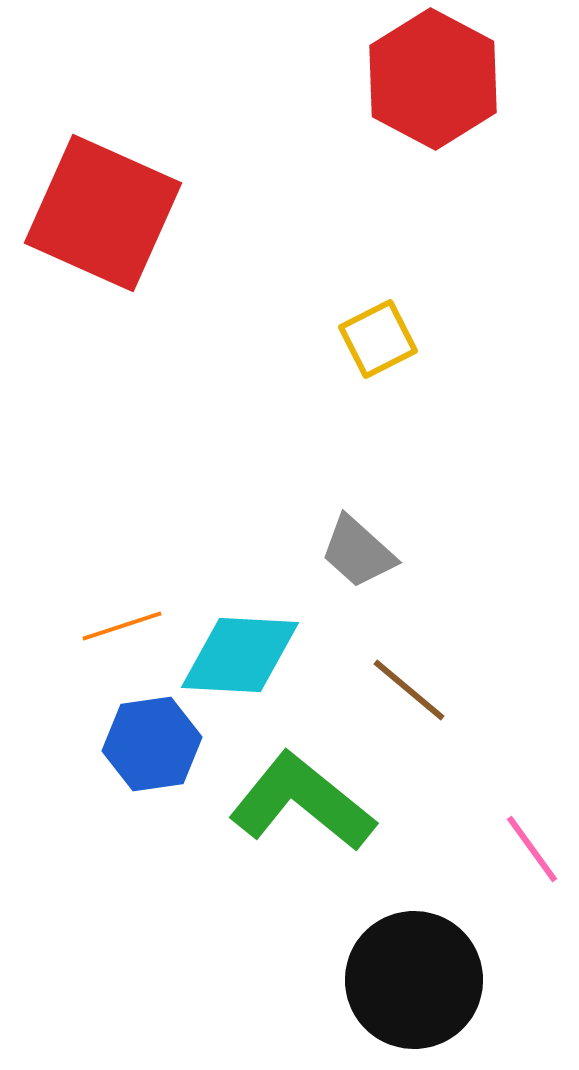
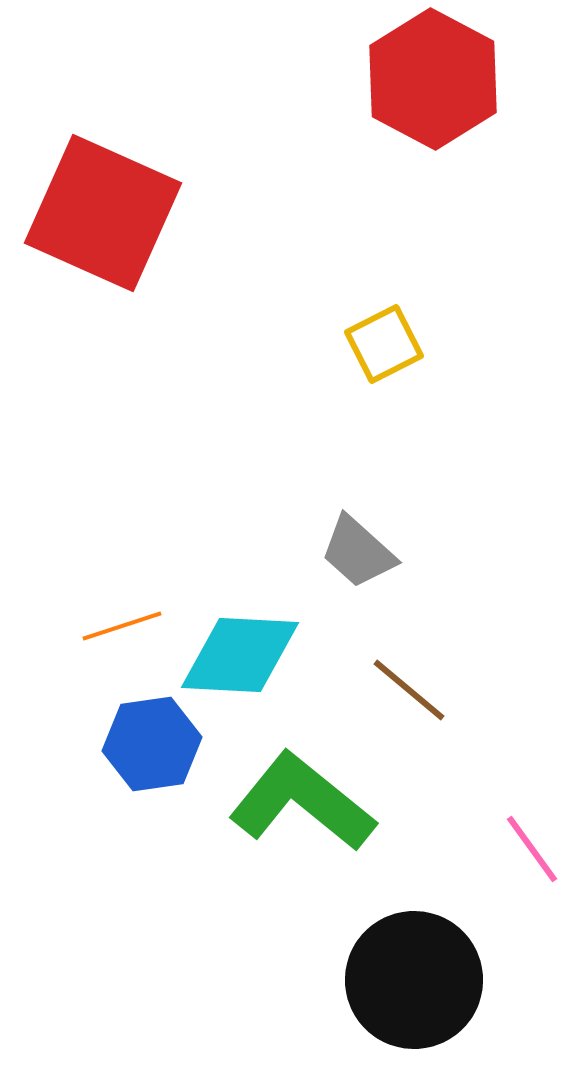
yellow square: moved 6 px right, 5 px down
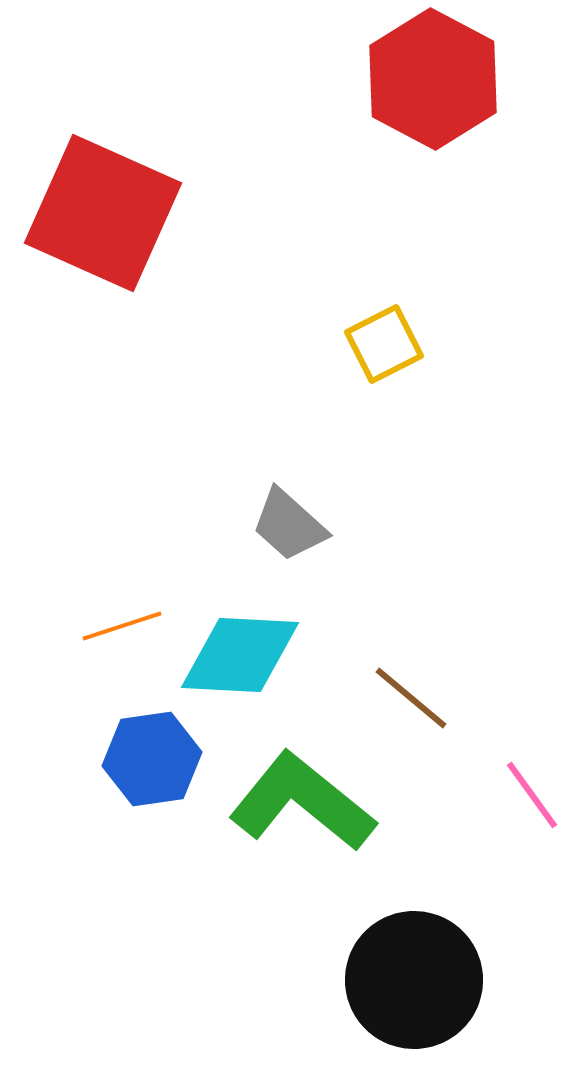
gray trapezoid: moved 69 px left, 27 px up
brown line: moved 2 px right, 8 px down
blue hexagon: moved 15 px down
pink line: moved 54 px up
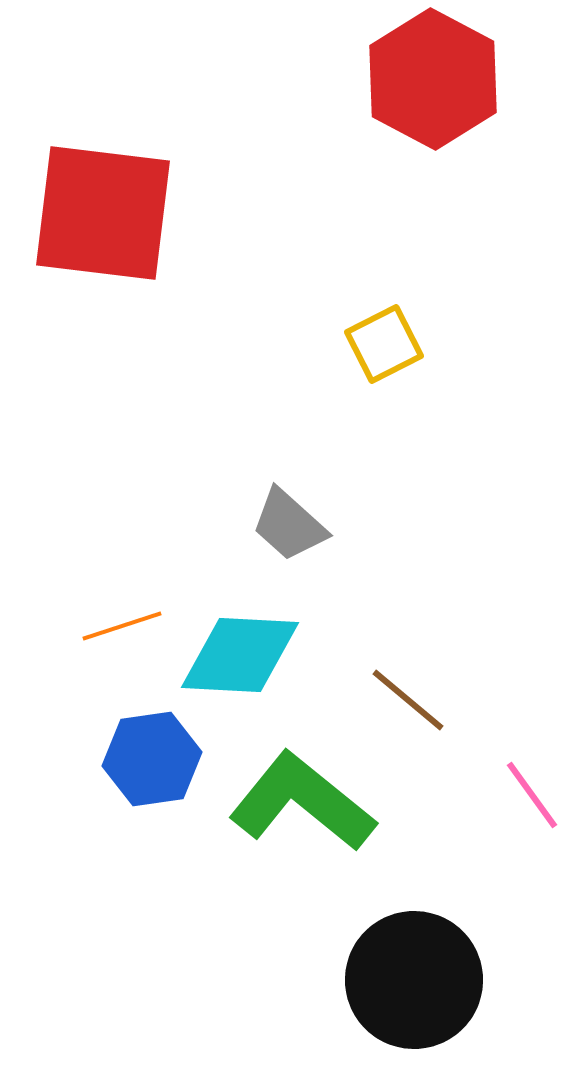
red square: rotated 17 degrees counterclockwise
brown line: moved 3 px left, 2 px down
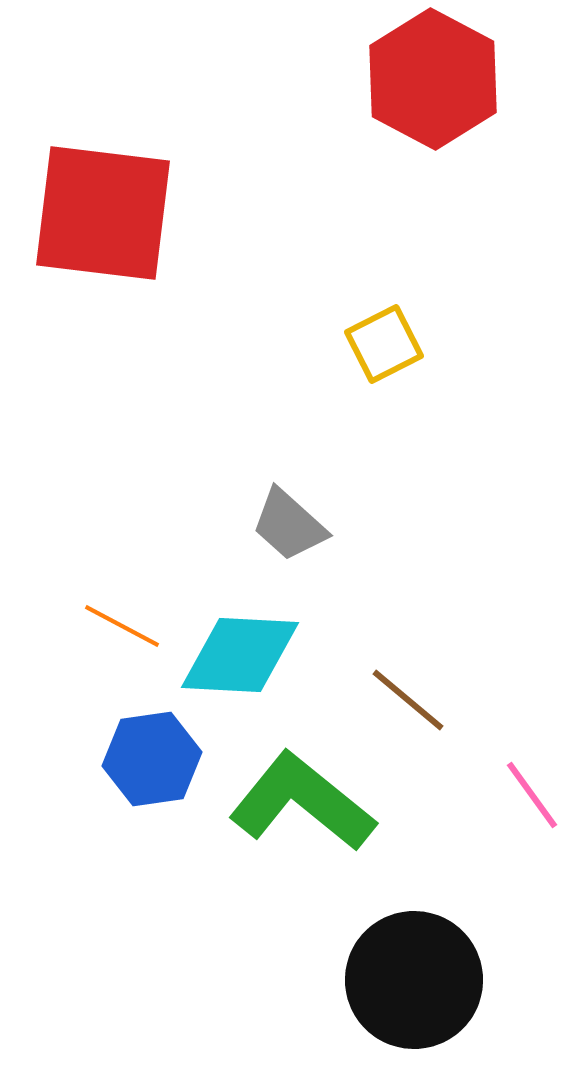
orange line: rotated 46 degrees clockwise
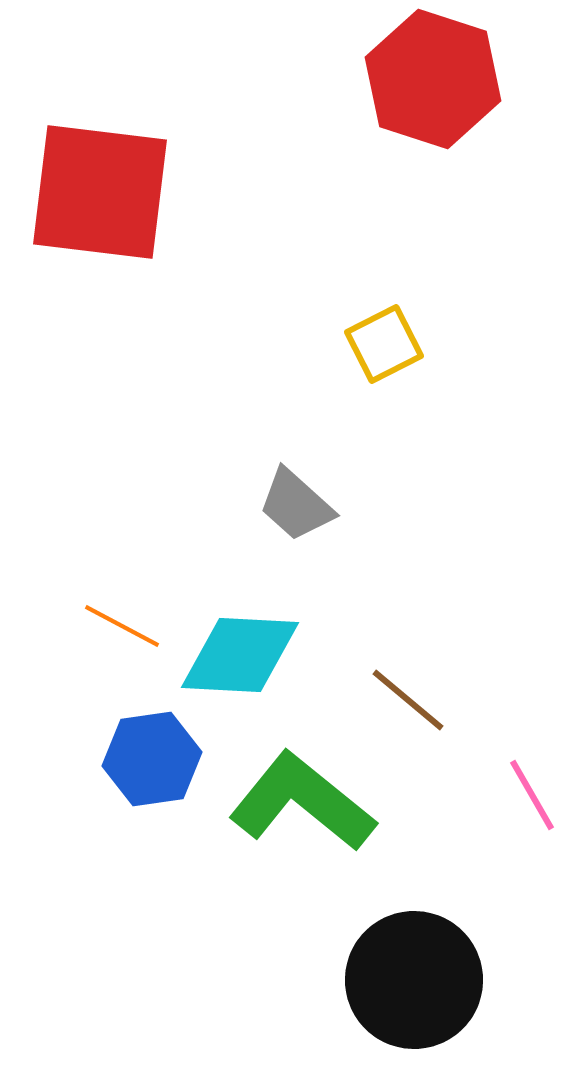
red hexagon: rotated 10 degrees counterclockwise
red square: moved 3 px left, 21 px up
gray trapezoid: moved 7 px right, 20 px up
pink line: rotated 6 degrees clockwise
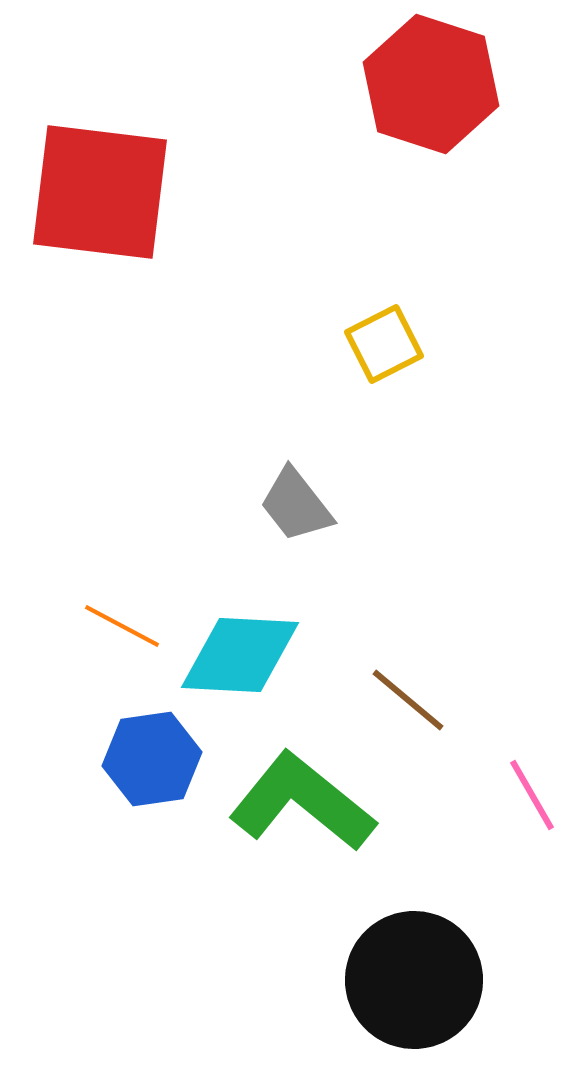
red hexagon: moved 2 px left, 5 px down
gray trapezoid: rotated 10 degrees clockwise
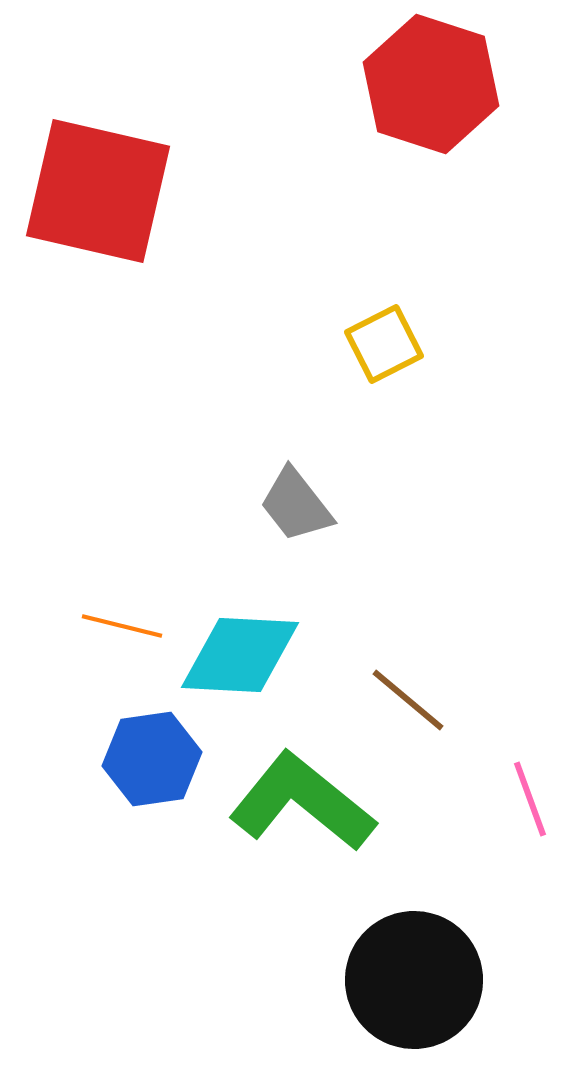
red square: moved 2 px left, 1 px up; rotated 6 degrees clockwise
orange line: rotated 14 degrees counterclockwise
pink line: moved 2 px left, 4 px down; rotated 10 degrees clockwise
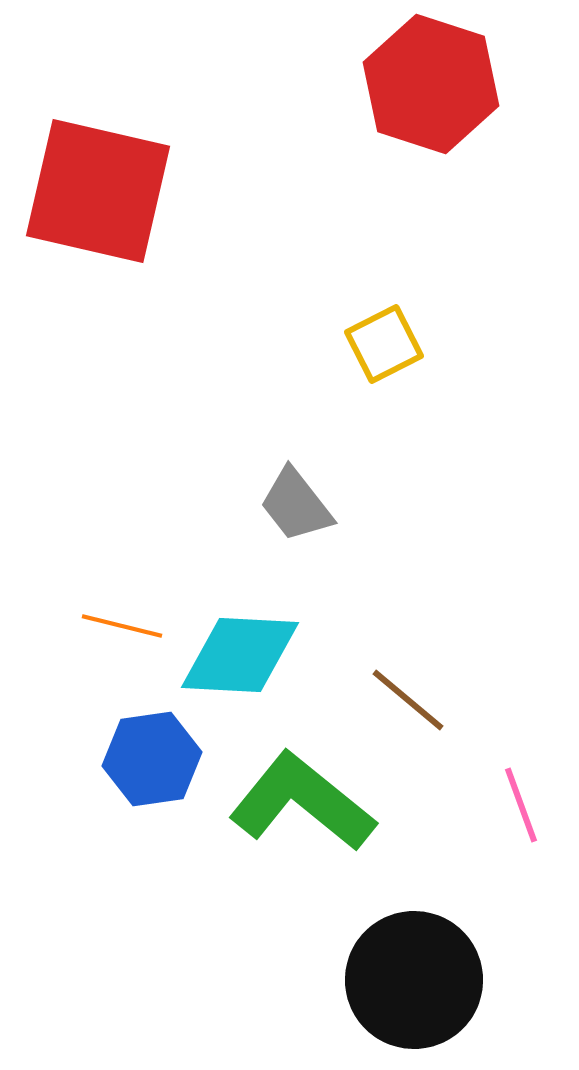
pink line: moved 9 px left, 6 px down
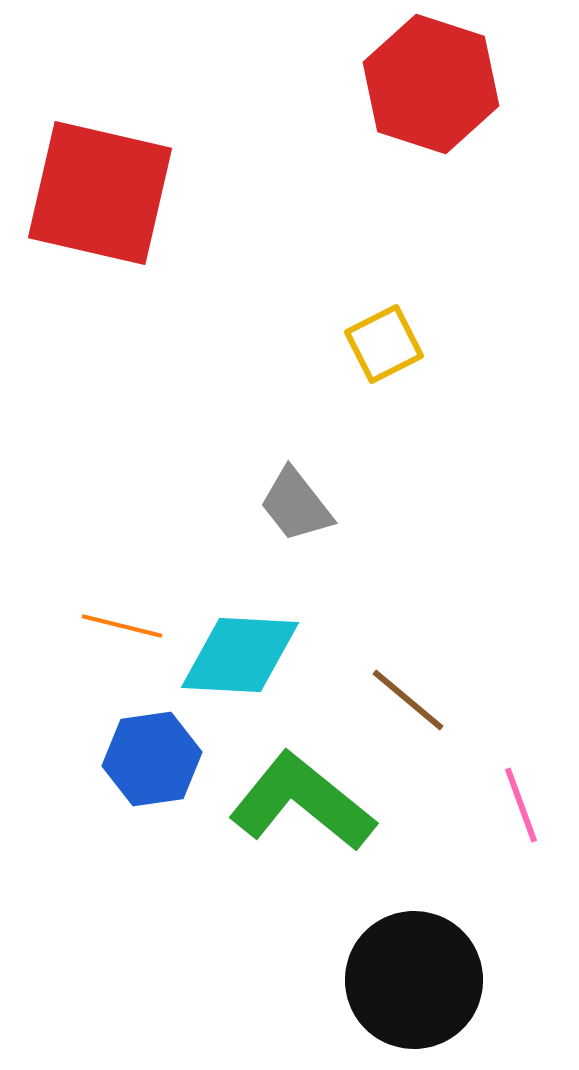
red square: moved 2 px right, 2 px down
